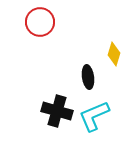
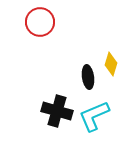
yellow diamond: moved 3 px left, 10 px down
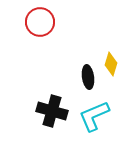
black cross: moved 5 px left
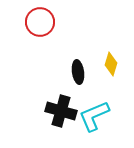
black ellipse: moved 10 px left, 5 px up
black cross: moved 9 px right
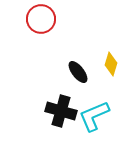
red circle: moved 1 px right, 3 px up
black ellipse: rotated 30 degrees counterclockwise
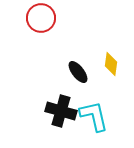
red circle: moved 1 px up
yellow diamond: rotated 10 degrees counterclockwise
cyan L-shape: rotated 100 degrees clockwise
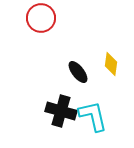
cyan L-shape: moved 1 px left
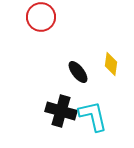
red circle: moved 1 px up
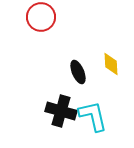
yellow diamond: rotated 10 degrees counterclockwise
black ellipse: rotated 15 degrees clockwise
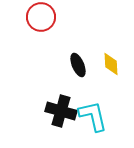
black ellipse: moved 7 px up
